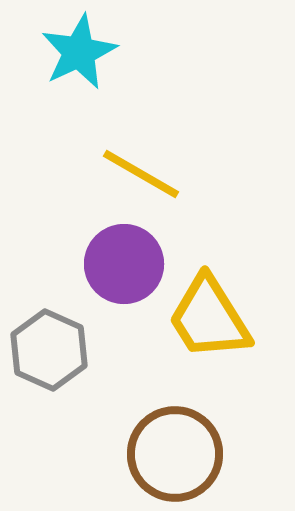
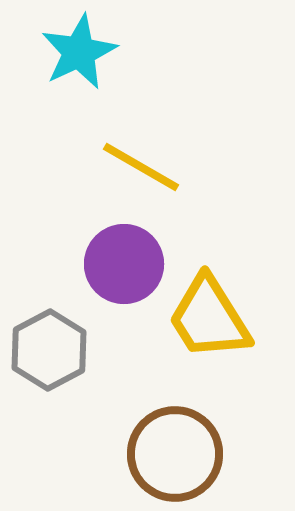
yellow line: moved 7 px up
gray hexagon: rotated 8 degrees clockwise
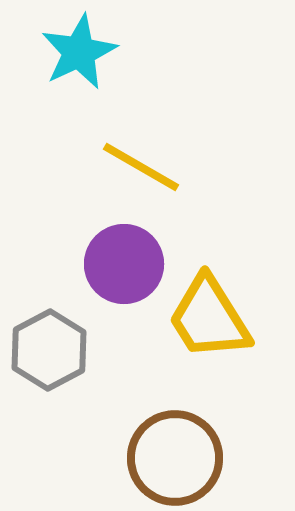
brown circle: moved 4 px down
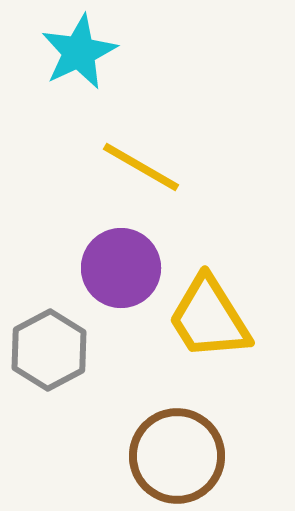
purple circle: moved 3 px left, 4 px down
brown circle: moved 2 px right, 2 px up
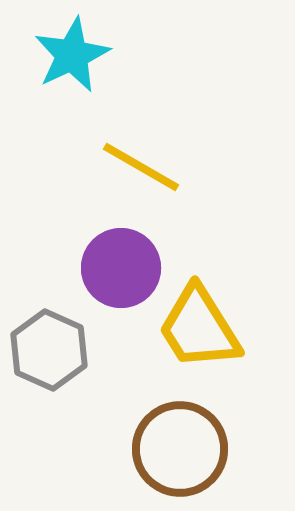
cyan star: moved 7 px left, 3 px down
yellow trapezoid: moved 10 px left, 10 px down
gray hexagon: rotated 8 degrees counterclockwise
brown circle: moved 3 px right, 7 px up
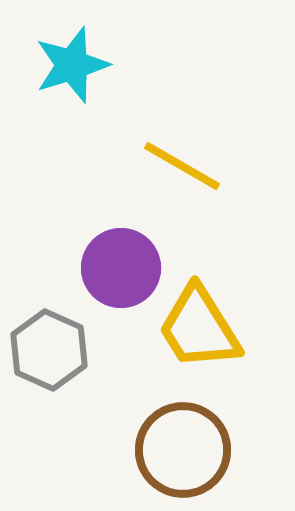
cyan star: moved 10 px down; rotated 8 degrees clockwise
yellow line: moved 41 px right, 1 px up
brown circle: moved 3 px right, 1 px down
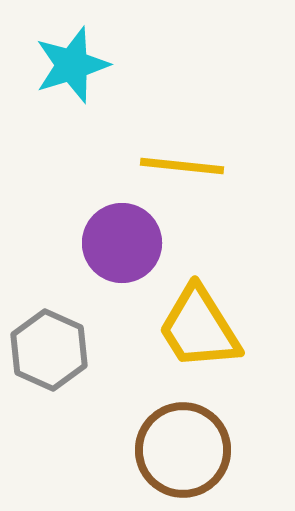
yellow line: rotated 24 degrees counterclockwise
purple circle: moved 1 px right, 25 px up
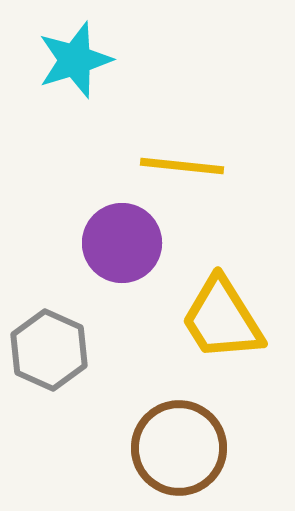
cyan star: moved 3 px right, 5 px up
yellow trapezoid: moved 23 px right, 9 px up
brown circle: moved 4 px left, 2 px up
